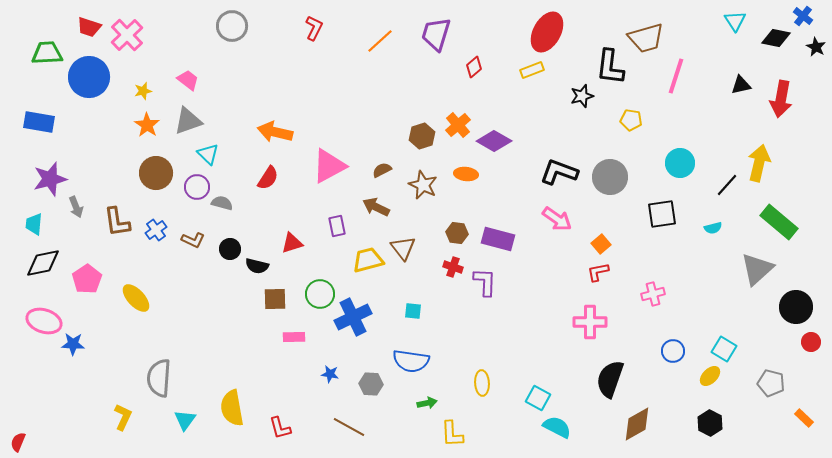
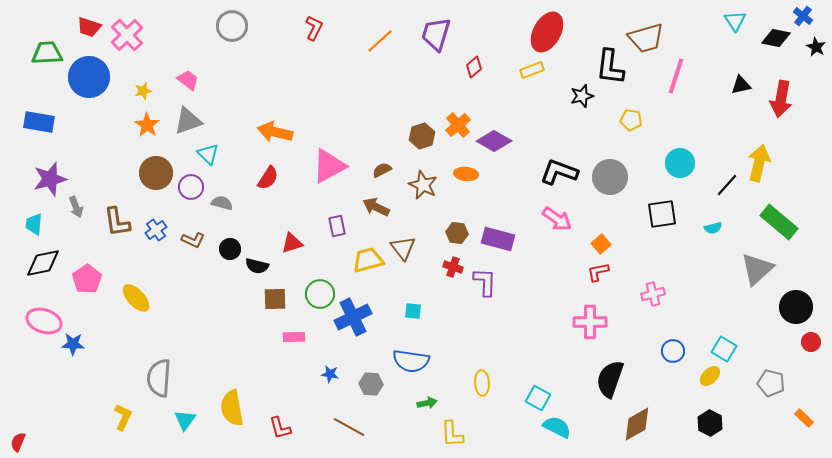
purple circle at (197, 187): moved 6 px left
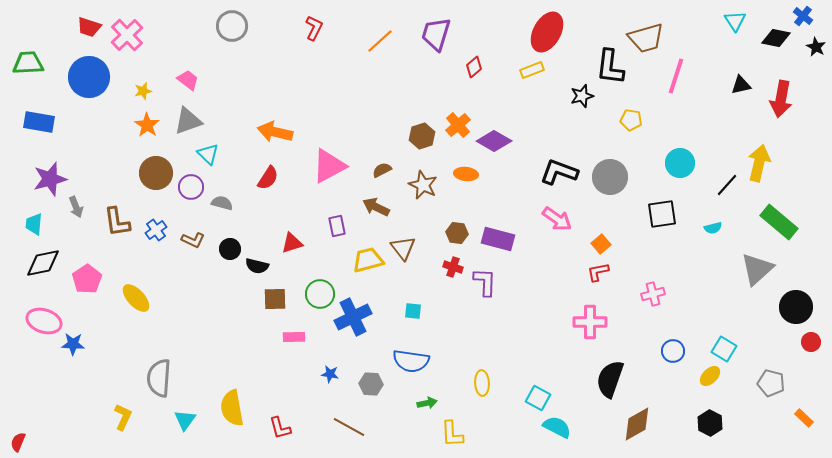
green trapezoid at (47, 53): moved 19 px left, 10 px down
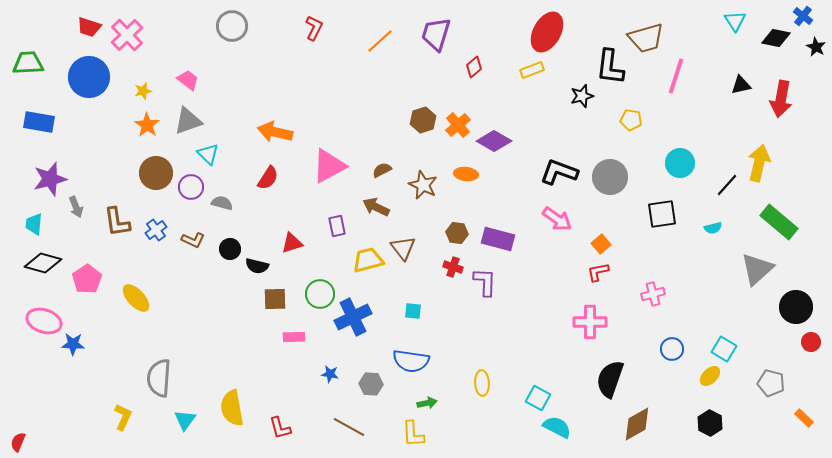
brown hexagon at (422, 136): moved 1 px right, 16 px up
black diamond at (43, 263): rotated 27 degrees clockwise
blue circle at (673, 351): moved 1 px left, 2 px up
yellow L-shape at (452, 434): moved 39 px left
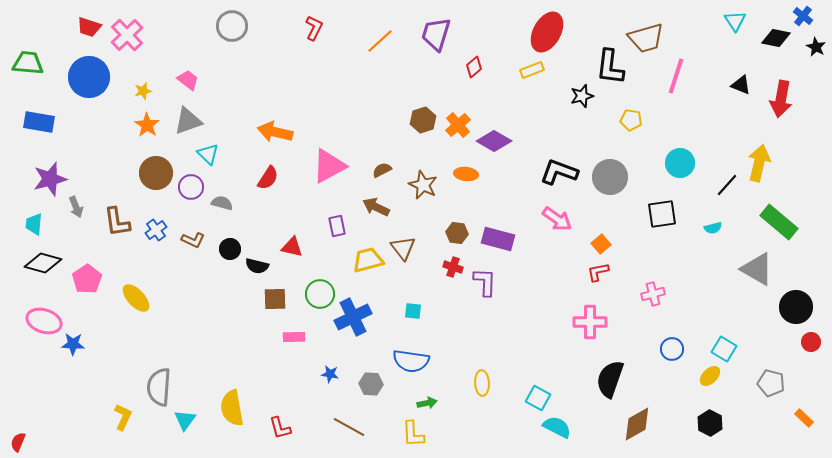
green trapezoid at (28, 63): rotated 8 degrees clockwise
black triangle at (741, 85): rotated 35 degrees clockwise
red triangle at (292, 243): moved 4 px down; rotated 30 degrees clockwise
gray triangle at (757, 269): rotated 48 degrees counterclockwise
gray semicircle at (159, 378): moved 9 px down
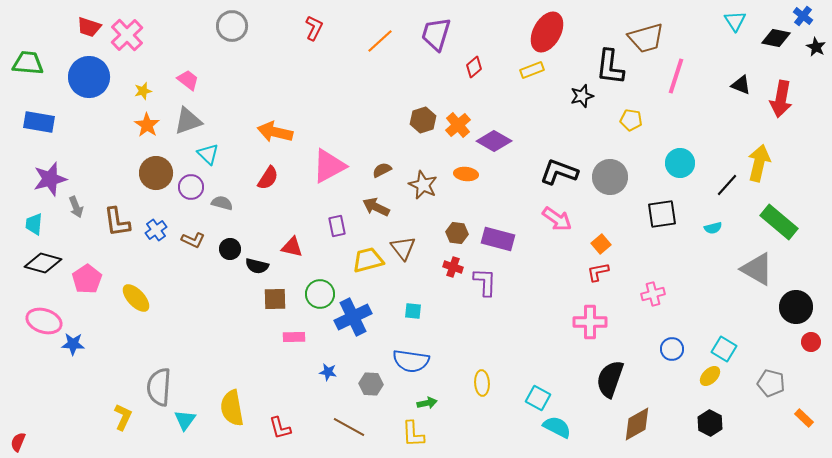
blue star at (330, 374): moved 2 px left, 2 px up
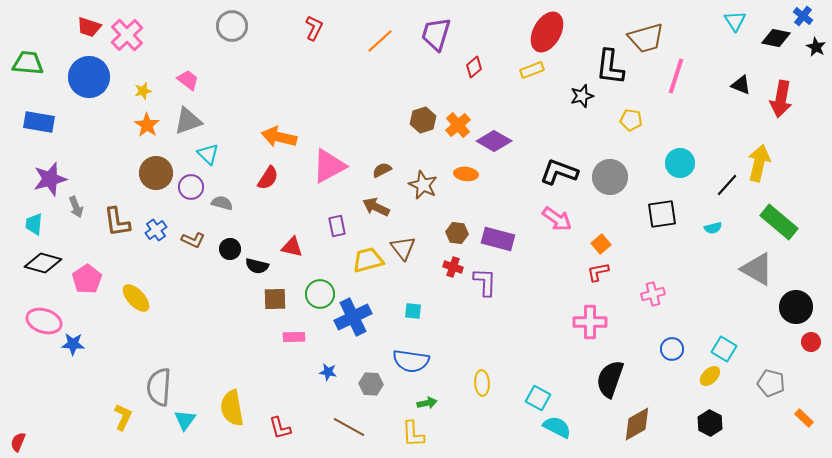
orange arrow at (275, 132): moved 4 px right, 5 px down
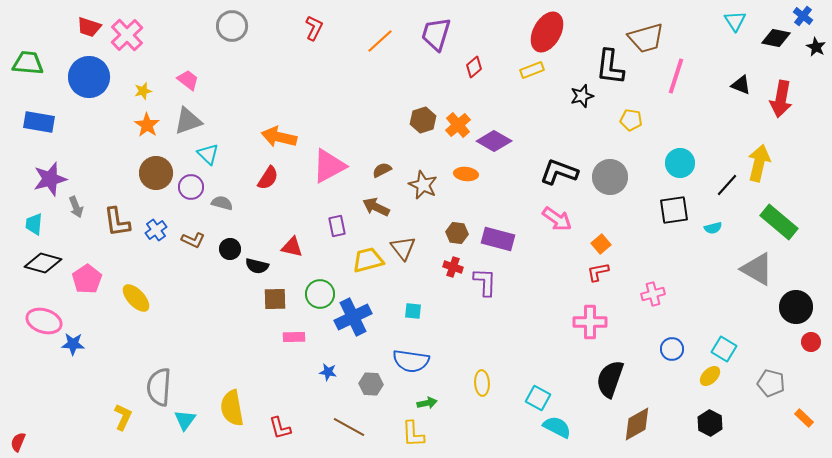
black square at (662, 214): moved 12 px right, 4 px up
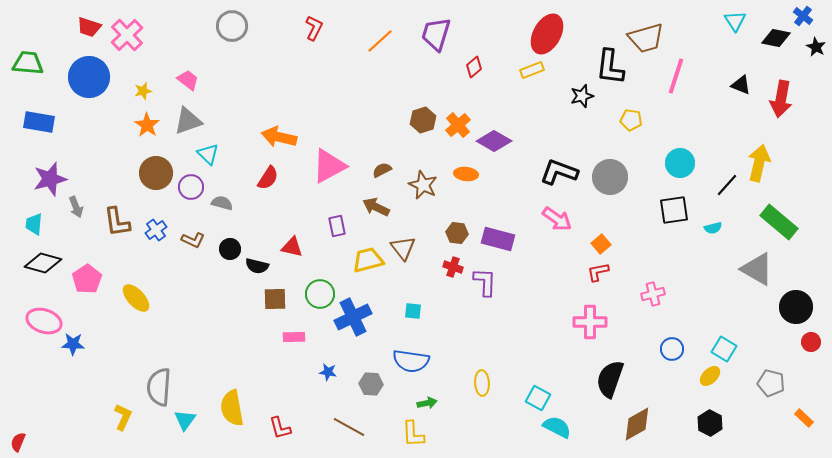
red ellipse at (547, 32): moved 2 px down
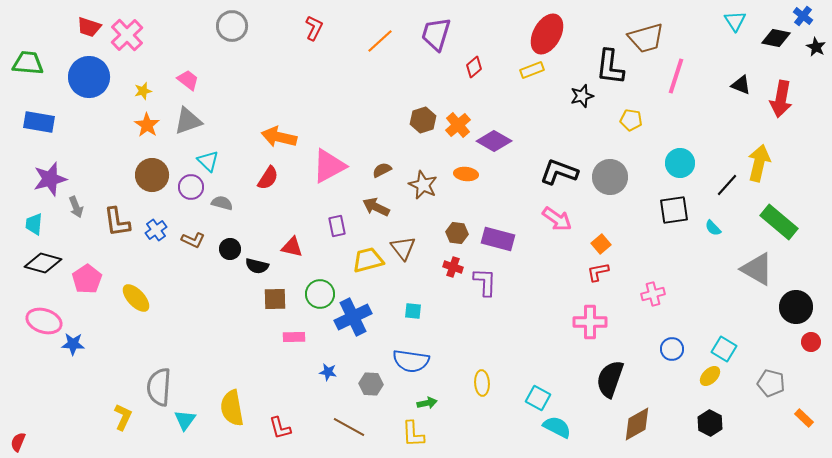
cyan triangle at (208, 154): moved 7 px down
brown circle at (156, 173): moved 4 px left, 2 px down
cyan semicircle at (713, 228): rotated 60 degrees clockwise
